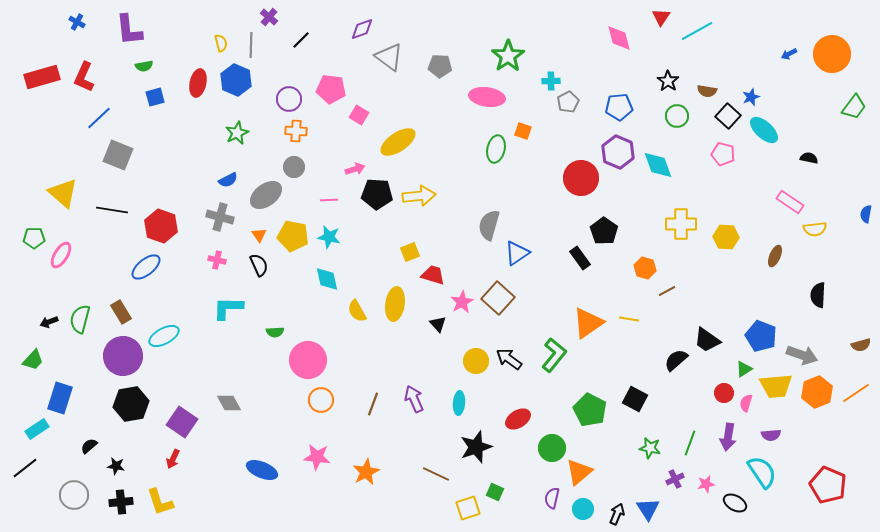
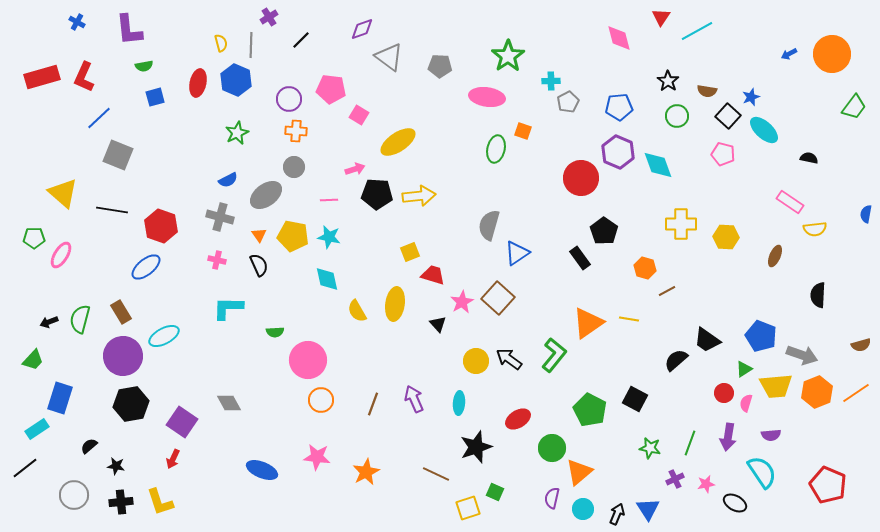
purple cross at (269, 17): rotated 18 degrees clockwise
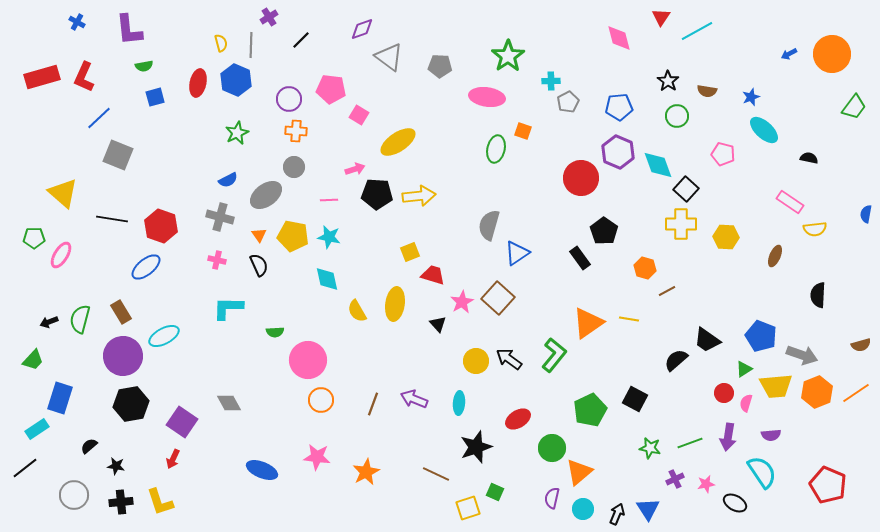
black square at (728, 116): moved 42 px left, 73 px down
black line at (112, 210): moved 9 px down
purple arrow at (414, 399): rotated 44 degrees counterclockwise
green pentagon at (590, 410): rotated 20 degrees clockwise
green line at (690, 443): rotated 50 degrees clockwise
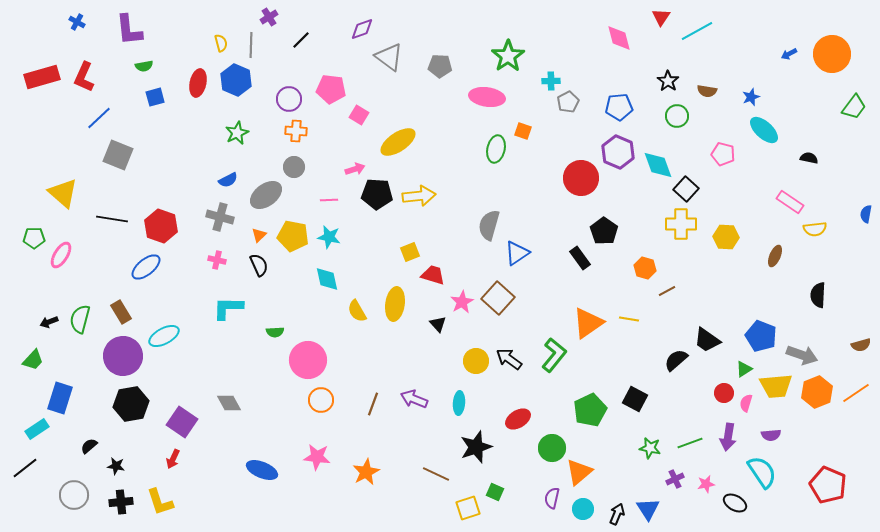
orange triangle at (259, 235): rotated 21 degrees clockwise
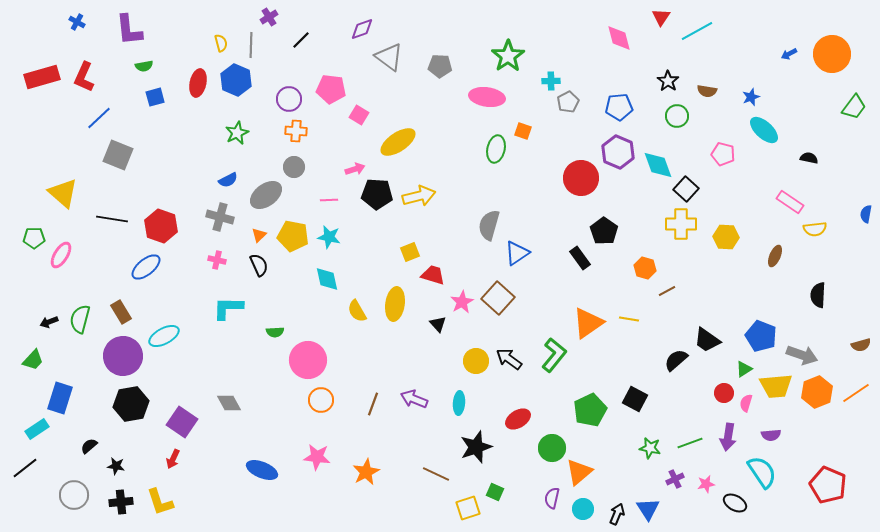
yellow arrow at (419, 196): rotated 8 degrees counterclockwise
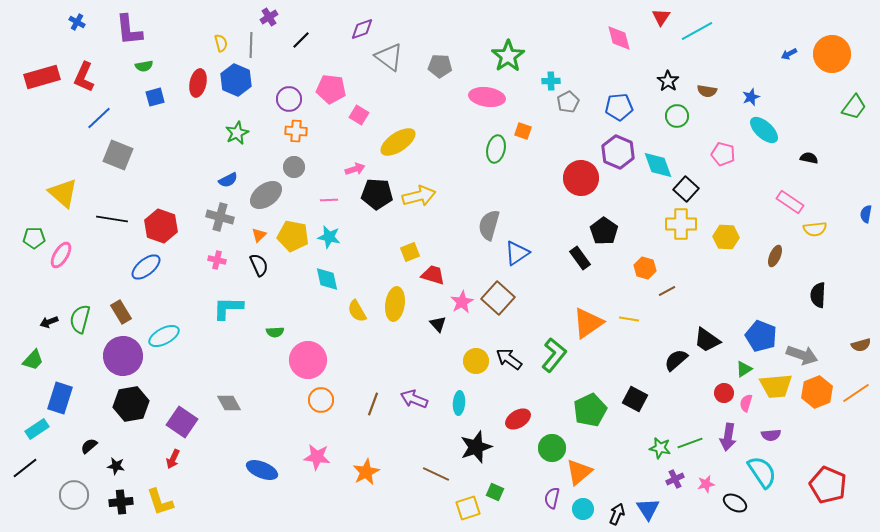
green star at (650, 448): moved 10 px right
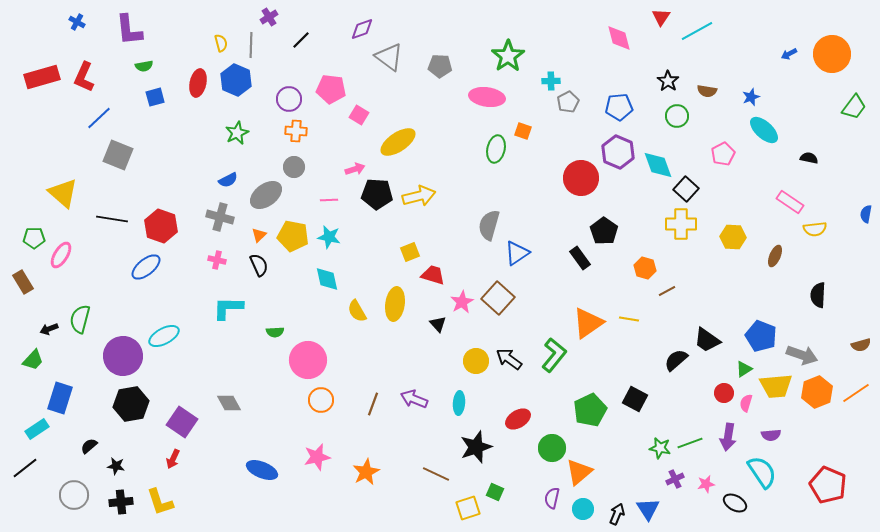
pink pentagon at (723, 154): rotated 30 degrees clockwise
yellow hexagon at (726, 237): moved 7 px right
brown rectangle at (121, 312): moved 98 px left, 30 px up
black arrow at (49, 322): moved 7 px down
pink star at (317, 457): rotated 20 degrees counterclockwise
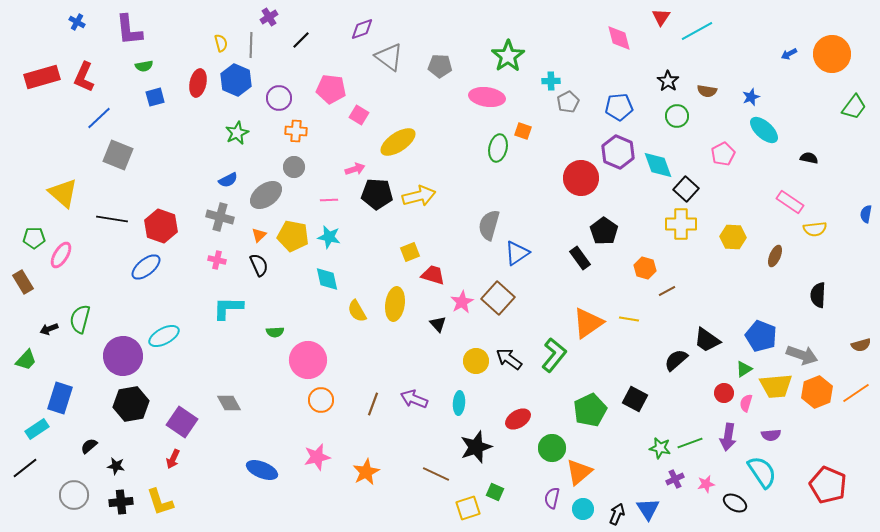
purple circle at (289, 99): moved 10 px left, 1 px up
green ellipse at (496, 149): moved 2 px right, 1 px up
green trapezoid at (33, 360): moved 7 px left
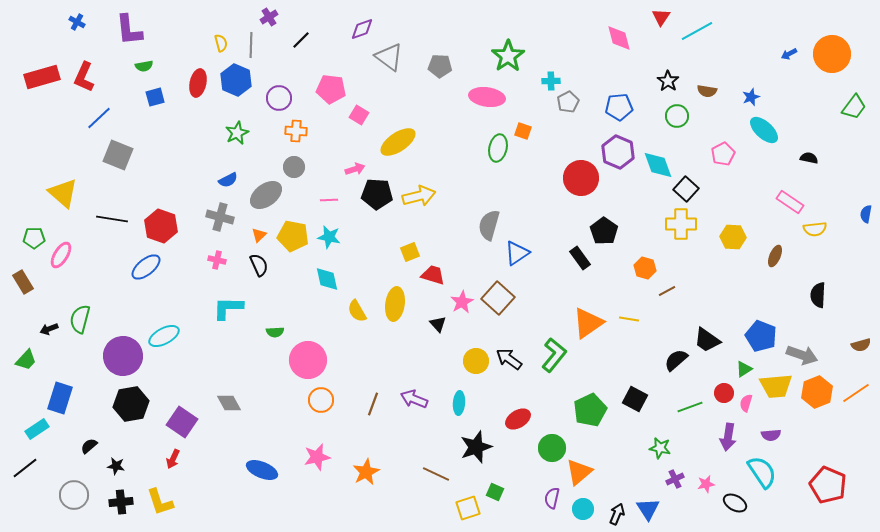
green line at (690, 443): moved 36 px up
